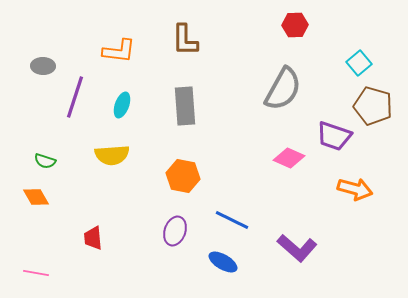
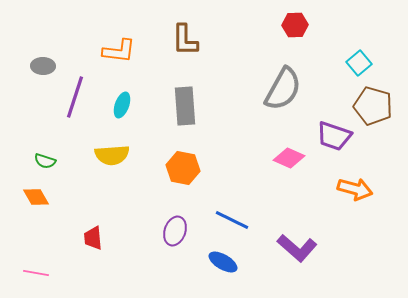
orange hexagon: moved 8 px up
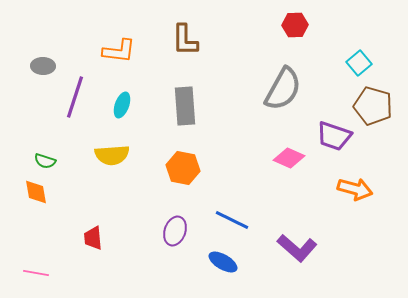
orange diamond: moved 5 px up; rotated 20 degrees clockwise
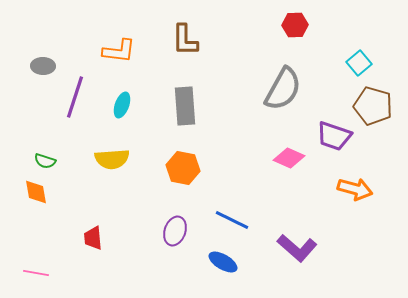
yellow semicircle: moved 4 px down
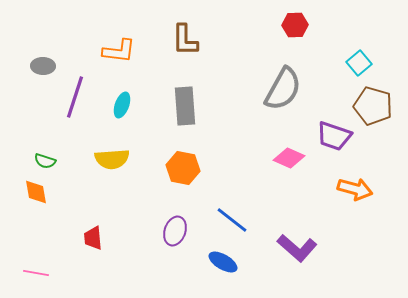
blue line: rotated 12 degrees clockwise
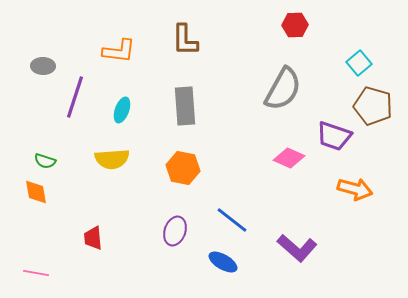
cyan ellipse: moved 5 px down
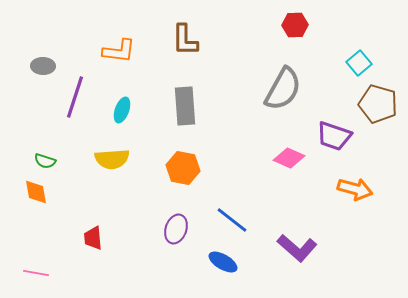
brown pentagon: moved 5 px right, 2 px up
purple ellipse: moved 1 px right, 2 px up
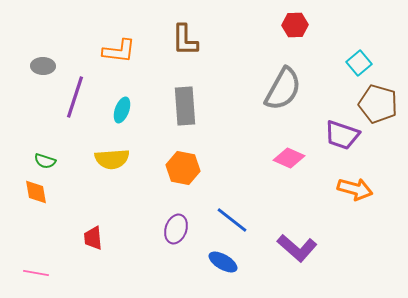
purple trapezoid: moved 8 px right, 1 px up
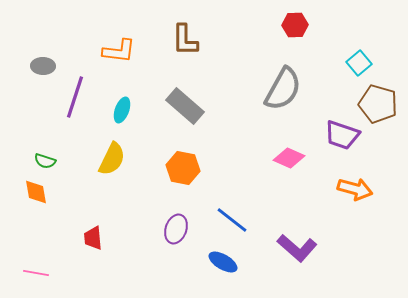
gray rectangle: rotated 45 degrees counterclockwise
yellow semicircle: rotated 60 degrees counterclockwise
